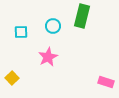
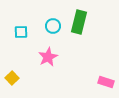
green rectangle: moved 3 px left, 6 px down
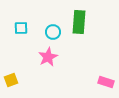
green rectangle: rotated 10 degrees counterclockwise
cyan circle: moved 6 px down
cyan square: moved 4 px up
yellow square: moved 1 px left, 2 px down; rotated 24 degrees clockwise
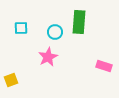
cyan circle: moved 2 px right
pink rectangle: moved 2 px left, 16 px up
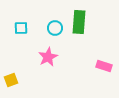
cyan circle: moved 4 px up
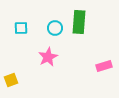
pink rectangle: rotated 35 degrees counterclockwise
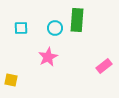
green rectangle: moved 2 px left, 2 px up
pink rectangle: rotated 21 degrees counterclockwise
yellow square: rotated 32 degrees clockwise
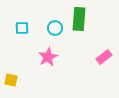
green rectangle: moved 2 px right, 1 px up
cyan square: moved 1 px right
pink rectangle: moved 9 px up
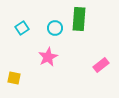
cyan square: rotated 32 degrees counterclockwise
pink rectangle: moved 3 px left, 8 px down
yellow square: moved 3 px right, 2 px up
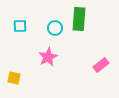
cyan square: moved 2 px left, 2 px up; rotated 32 degrees clockwise
